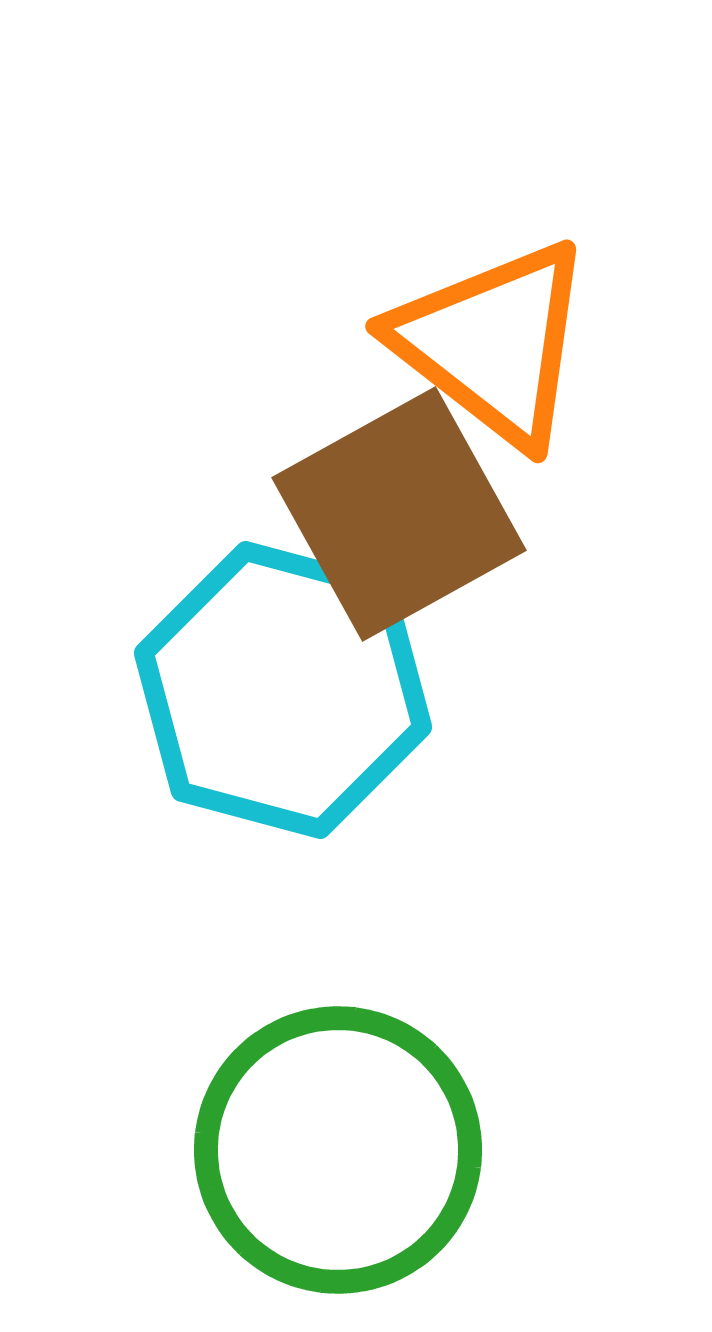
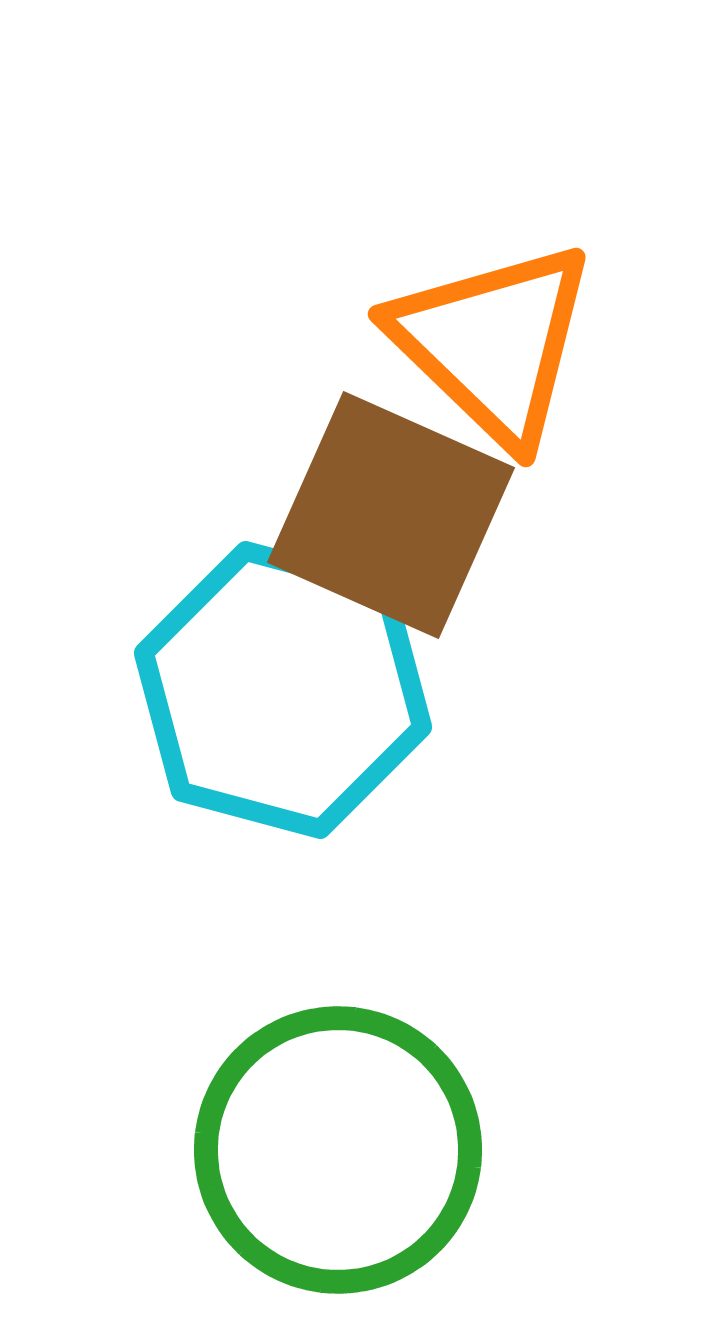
orange triangle: rotated 6 degrees clockwise
brown square: moved 8 px left, 1 px down; rotated 37 degrees counterclockwise
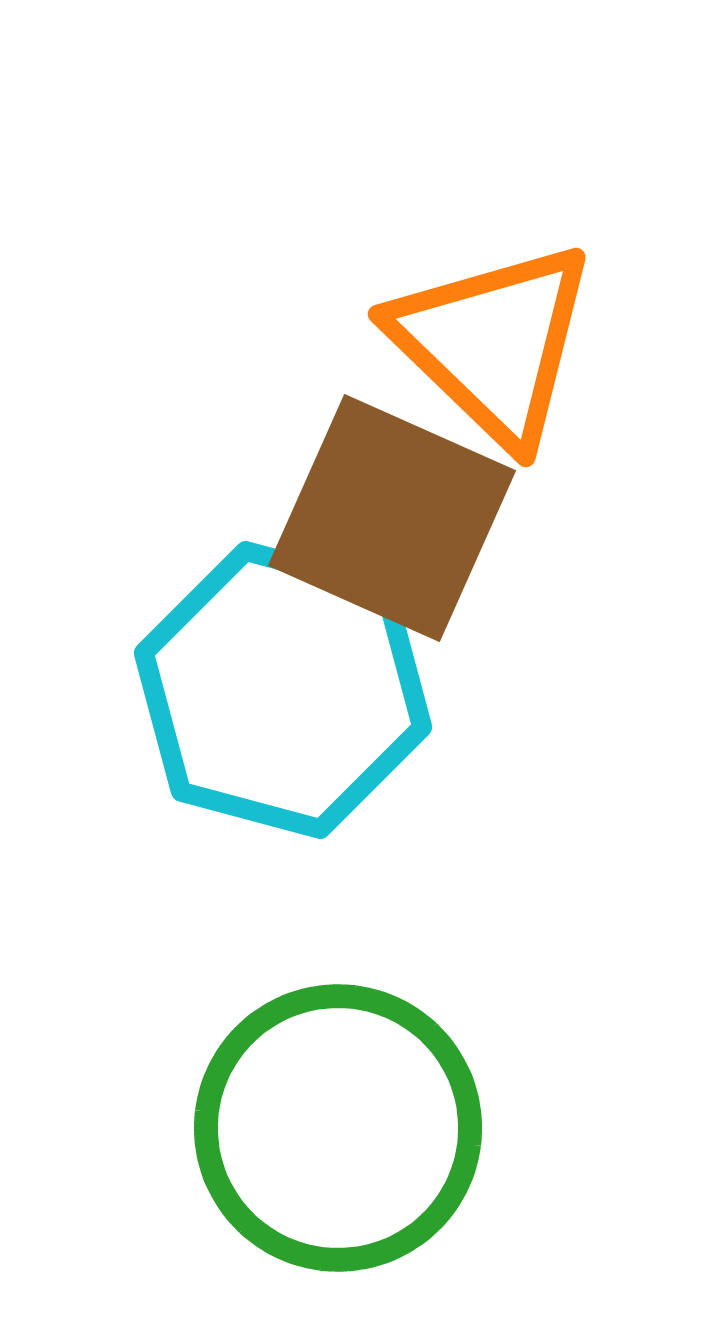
brown square: moved 1 px right, 3 px down
green circle: moved 22 px up
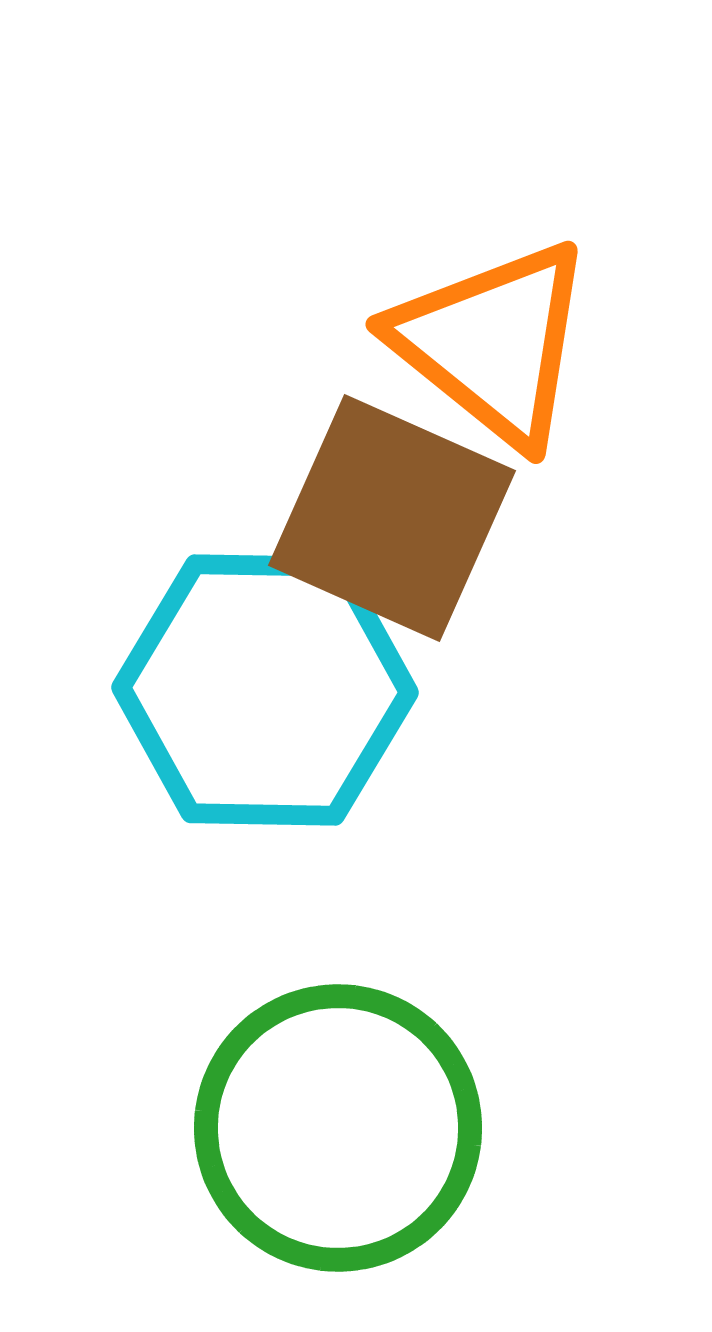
orange triangle: rotated 5 degrees counterclockwise
cyan hexagon: moved 18 px left; rotated 14 degrees counterclockwise
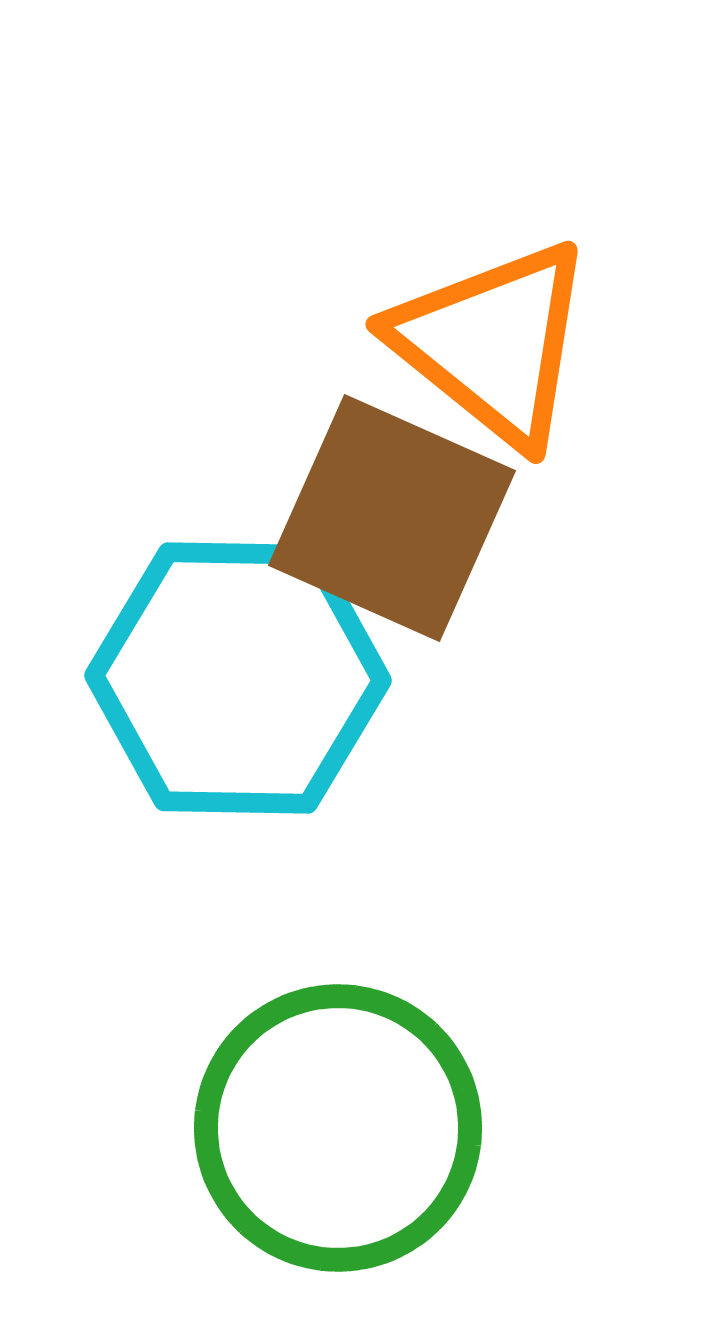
cyan hexagon: moved 27 px left, 12 px up
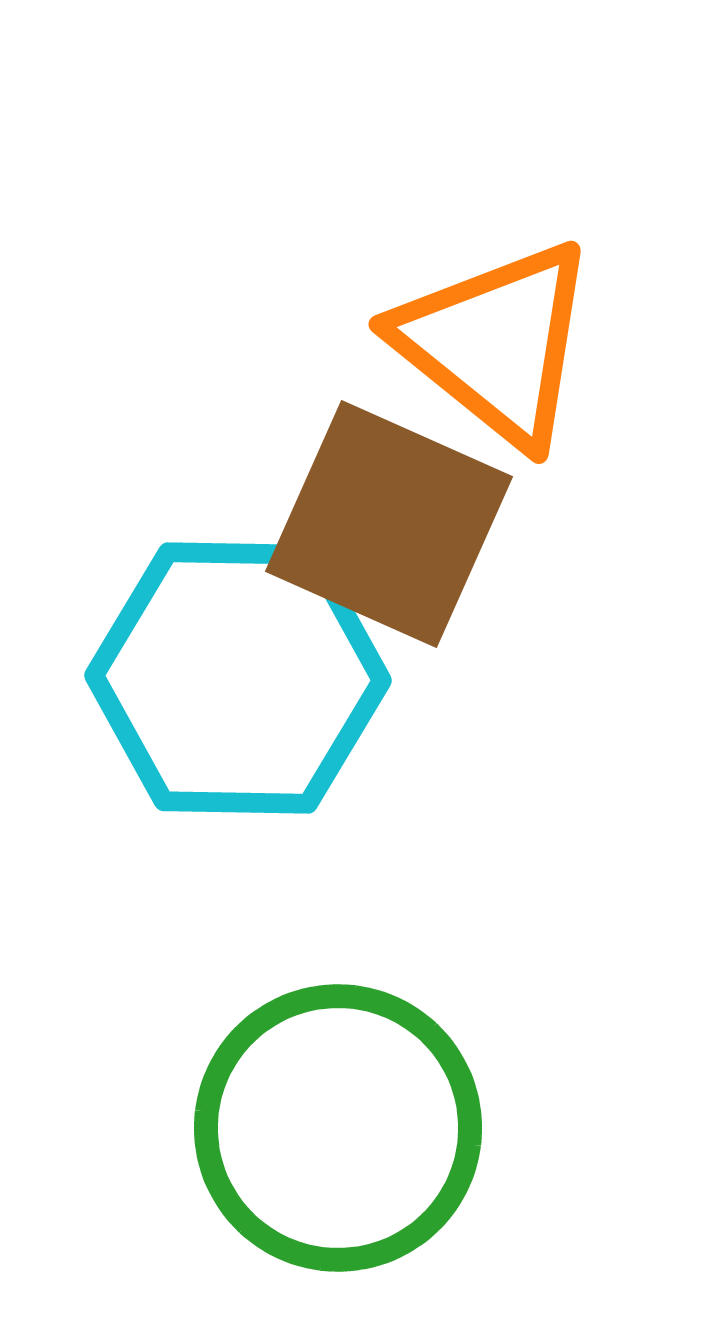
orange triangle: moved 3 px right
brown square: moved 3 px left, 6 px down
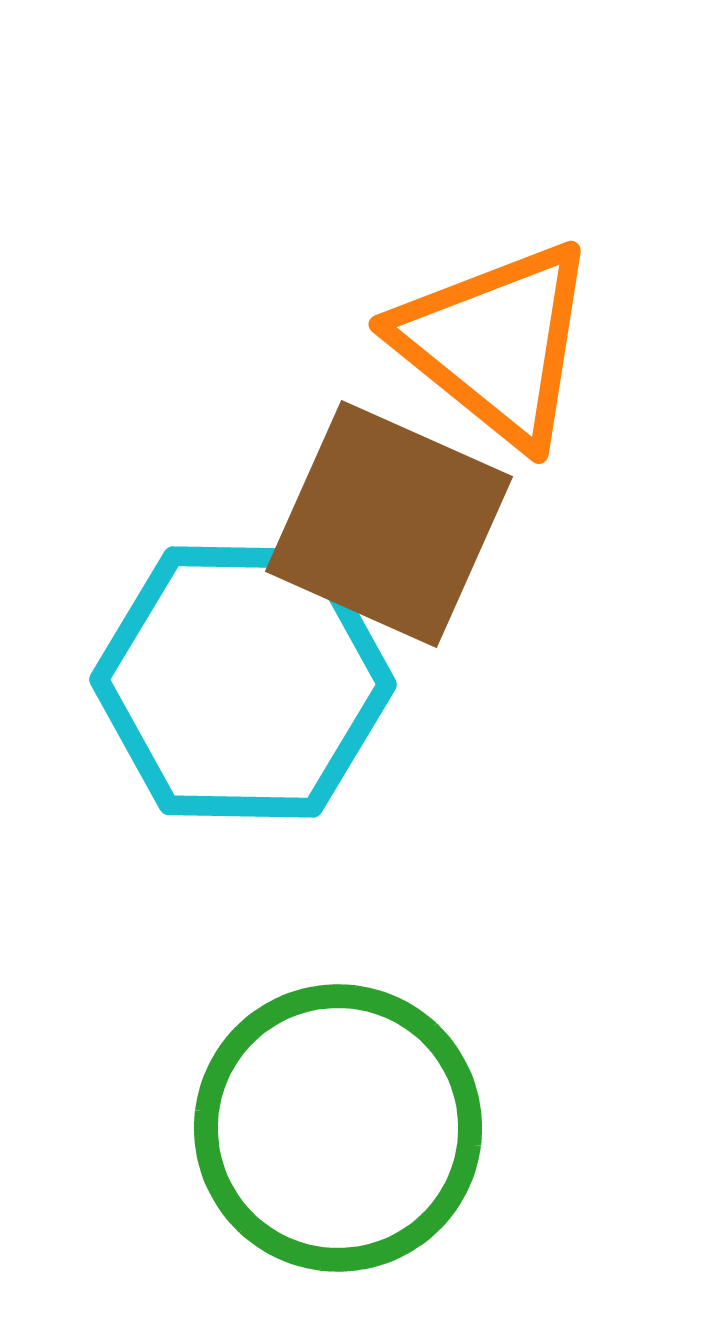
cyan hexagon: moved 5 px right, 4 px down
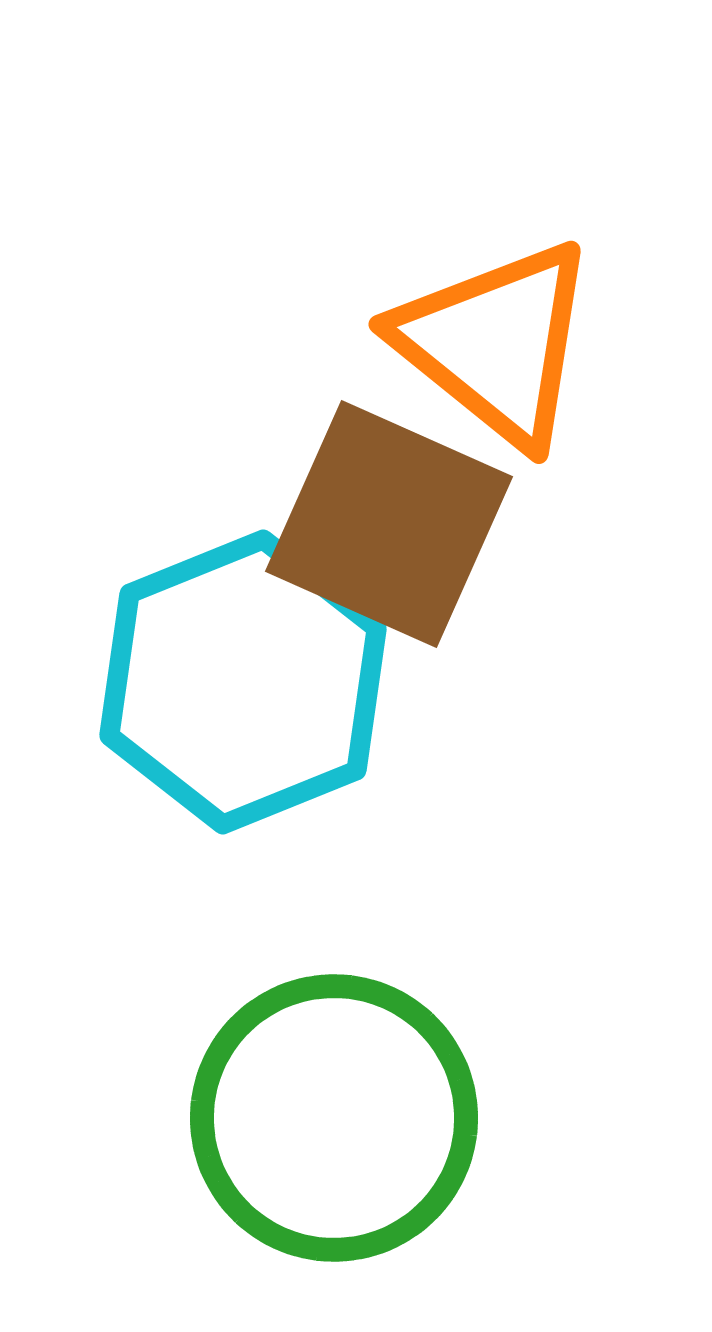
cyan hexagon: rotated 23 degrees counterclockwise
green circle: moved 4 px left, 10 px up
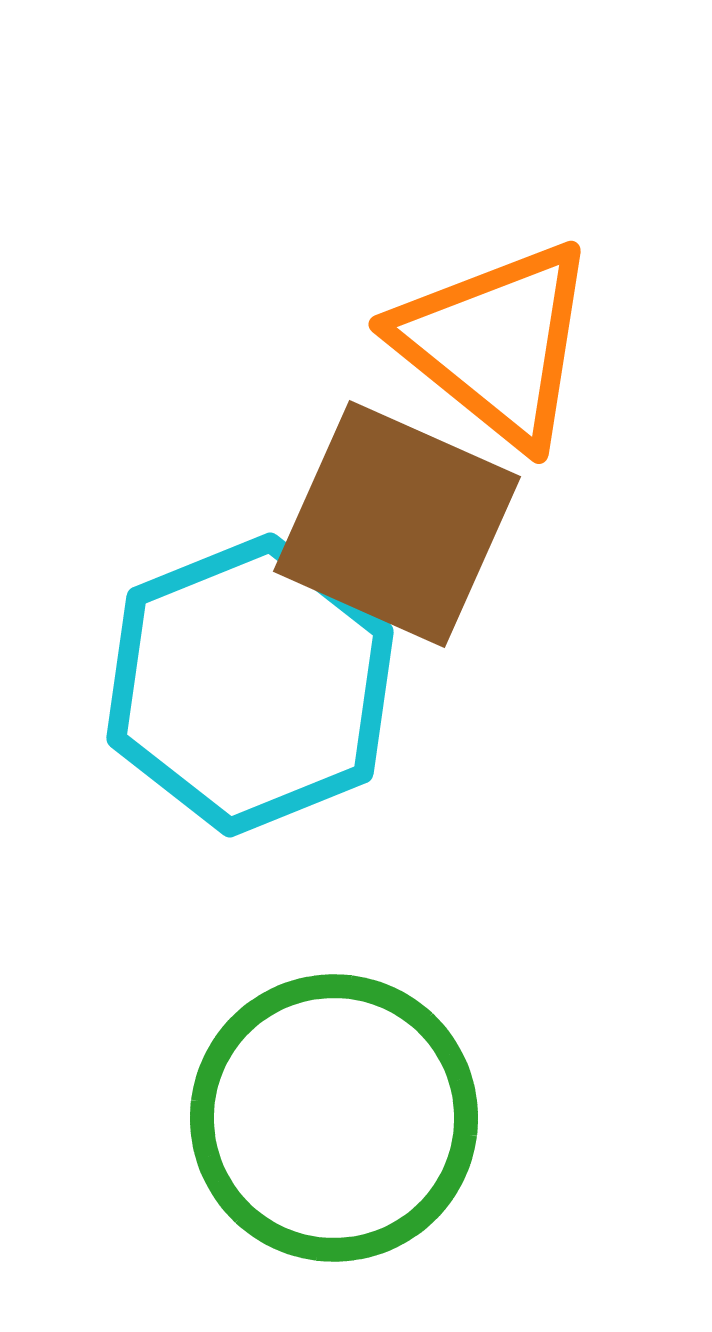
brown square: moved 8 px right
cyan hexagon: moved 7 px right, 3 px down
